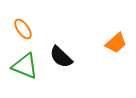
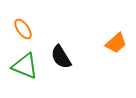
black semicircle: rotated 15 degrees clockwise
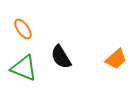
orange trapezoid: moved 16 px down
green triangle: moved 1 px left, 2 px down
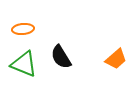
orange ellipse: rotated 60 degrees counterclockwise
green triangle: moved 4 px up
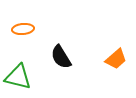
green triangle: moved 6 px left, 13 px down; rotated 8 degrees counterclockwise
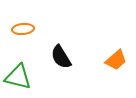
orange trapezoid: moved 1 px down
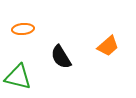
orange trapezoid: moved 8 px left, 14 px up
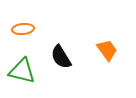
orange trapezoid: moved 1 px left, 4 px down; rotated 85 degrees counterclockwise
green triangle: moved 4 px right, 6 px up
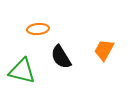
orange ellipse: moved 15 px right
orange trapezoid: moved 3 px left; rotated 115 degrees counterclockwise
